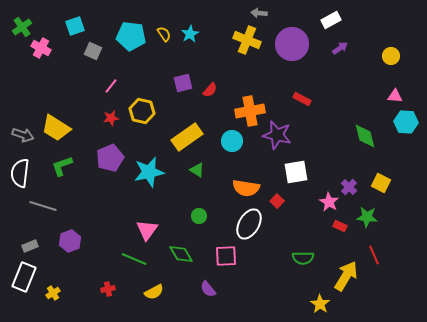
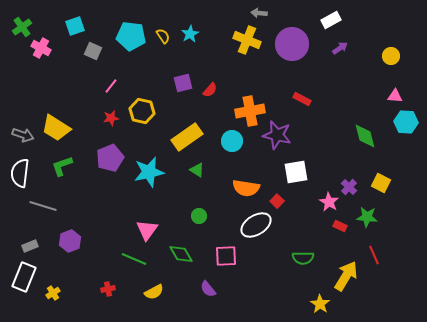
yellow semicircle at (164, 34): moved 1 px left, 2 px down
white ellipse at (249, 224): moved 7 px right, 1 px down; rotated 28 degrees clockwise
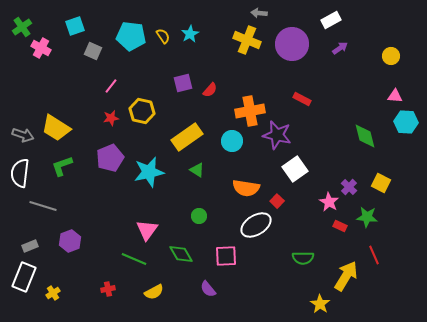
white square at (296, 172): moved 1 px left, 3 px up; rotated 25 degrees counterclockwise
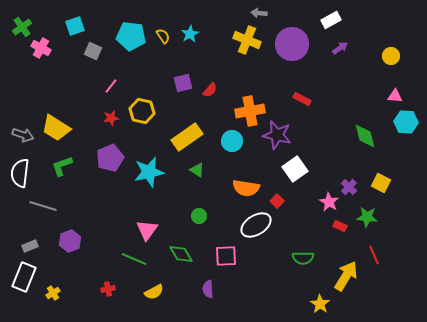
purple semicircle at (208, 289): rotated 36 degrees clockwise
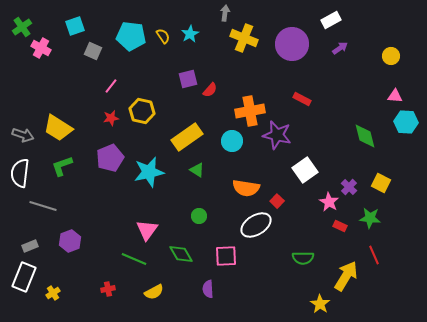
gray arrow at (259, 13): moved 34 px left; rotated 91 degrees clockwise
yellow cross at (247, 40): moved 3 px left, 2 px up
purple square at (183, 83): moved 5 px right, 4 px up
yellow trapezoid at (56, 128): moved 2 px right
white square at (295, 169): moved 10 px right, 1 px down
green star at (367, 217): moved 3 px right, 1 px down
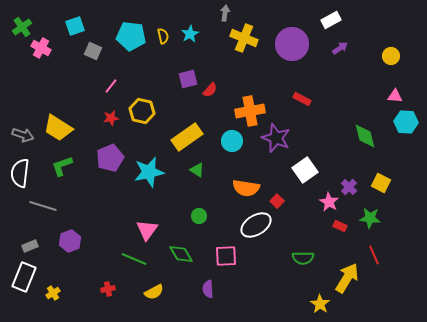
yellow semicircle at (163, 36): rotated 21 degrees clockwise
purple star at (277, 135): moved 1 px left, 3 px down; rotated 8 degrees clockwise
yellow arrow at (346, 276): moved 1 px right, 2 px down
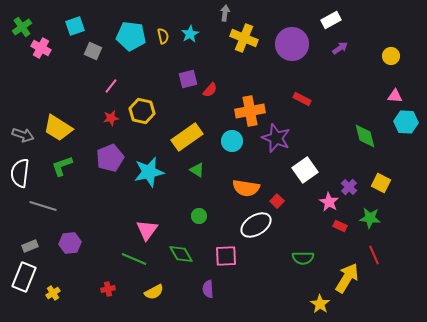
purple hexagon at (70, 241): moved 2 px down; rotated 15 degrees clockwise
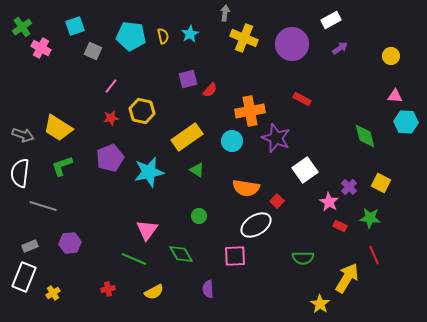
pink square at (226, 256): moved 9 px right
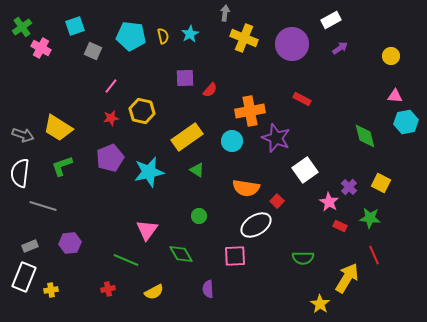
purple square at (188, 79): moved 3 px left, 1 px up; rotated 12 degrees clockwise
cyan hexagon at (406, 122): rotated 15 degrees counterclockwise
green line at (134, 259): moved 8 px left, 1 px down
yellow cross at (53, 293): moved 2 px left, 3 px up; rotated 24 degrees clockwise
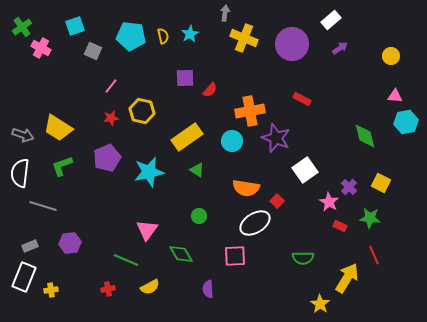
white rectangle at (331, 20): rotated 12 degrees counterclockwise
purple pentagon at (110, 158): moved 3 px left
white ellipse at (256, 225): moved 1 px left, 2 px up
yellow semicircle at (154, 292): moved 4 px left, 5 px up
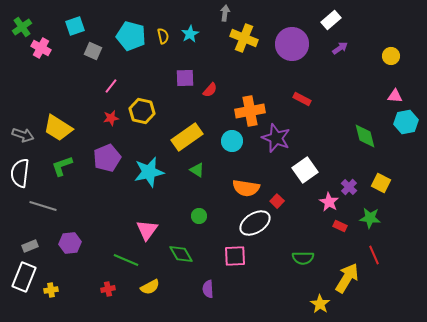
cyan pentagon at (131, 36): rotated 8 degrees clockwise
